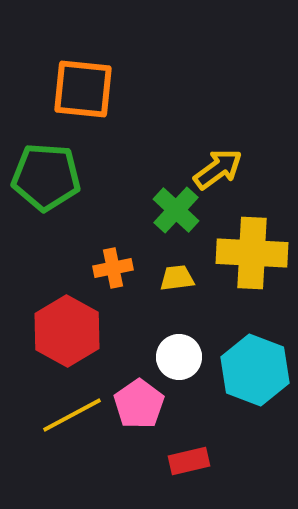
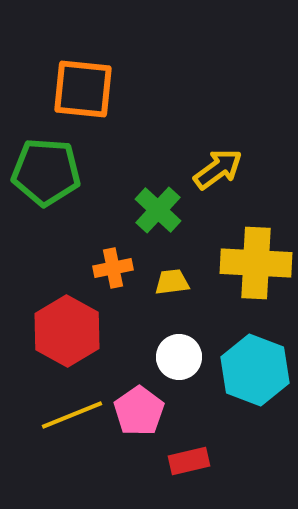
green pentagon: moved 5 px up
green cross: moved 18 px left
yellow cross: moved 4 px right, 10 px down
yellow trapezoid: moved 5 px left, 4 px down
pink pentagon: moved 7 px down
yellow line: rotated 6 degrees clockwise
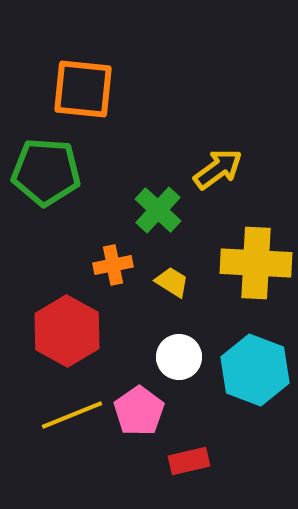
orange cross: moved 3 px up
yellow trapezoid: rotated 39 degrees clockwise
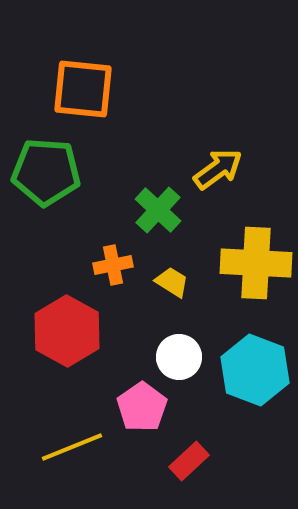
pink pentagon: moved 3 px right, 4 px up
yellow line: moved 32 px down
red rectangle: rotated 30 degrees counterclockwise
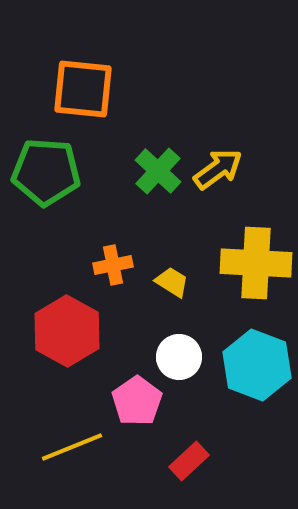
green cross: moved 39 px up
cyan hexagon: moved 2 px right, 5 px up
pink pentagon: moved 5 px left, 6 px up
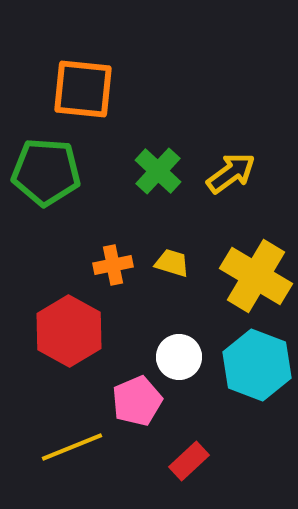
yellow arrow: moved 13 px right, 4 px down
yellow cross: moved 13 px down; rotated 28 degrees clockwise
yellow trapezoid: moved 19 px up; rotated 15 degrees counterclockwise
red hexagon: moved 2 px right
pink pentagon: rotated 12 degrees clockwise
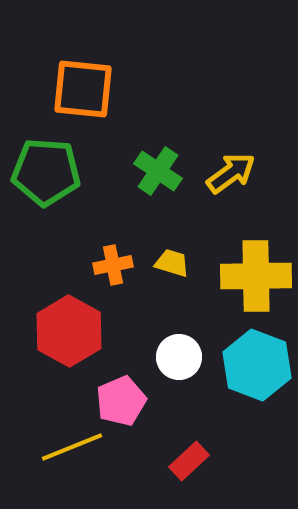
green cross: rotated 9 degrees counterclockwise
yellow cross: rotated 32 degrees counterclockwise
pink pentagon: moved 16 px left
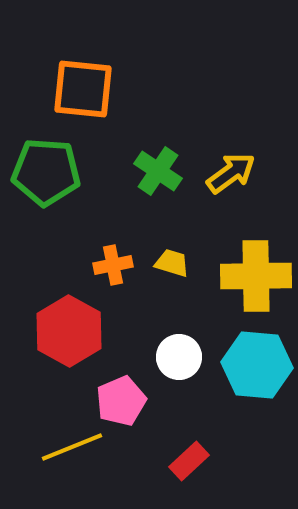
cyan hexagon: rotated 16 degrees counterclockwise
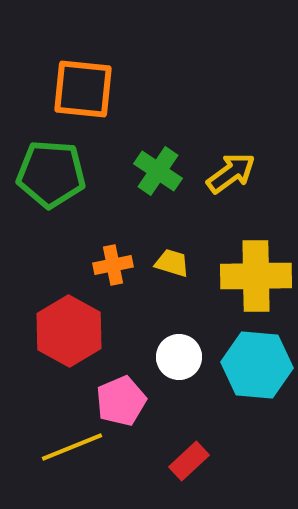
green pentagon: moved 5 px right, 2 px down
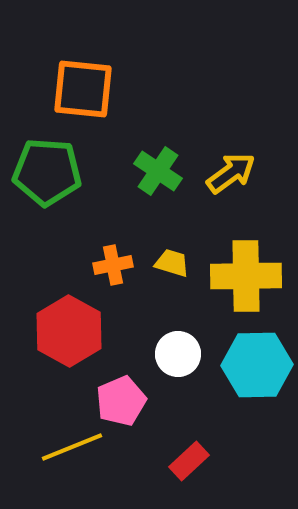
green pentagon: moved 4 px left, 2 px up
yellow cross: moved 10 px left
white circle: moved 1 px left, 3 px up
cyan hexagon: rotated 6 degrees counterclockwise
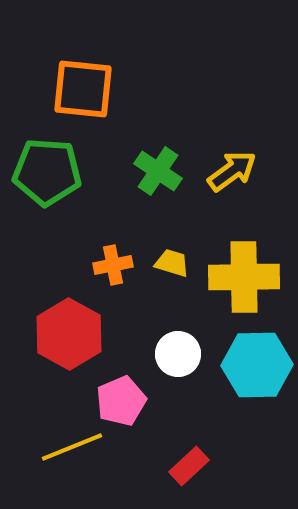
yellow arrow: moved 1 px right, 2 px up
yellow cross: moved 2 px left, 1 px down
red hexagon: moved 3 px down
red rectangle: moved 5 px down
